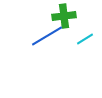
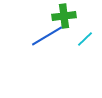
cyan line: rotated 12 degrees counterclockwise
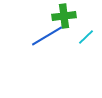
cyan line: moved 1 px right, 2 px up
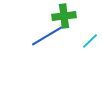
cyan line: moved 4 px right, 4 px down
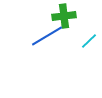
cyan line: moved 1 px left
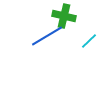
green cross: rotated 20 degrees clockwise
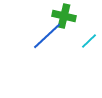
blue line: rotated 12 degrees counterclockwise
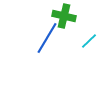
blue line: moved 2 px down; rotated 16 degrees counterclockwise
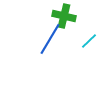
blue line: moved 3 px right, 1 px down
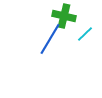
cyan line: moved 4 px left, 7 px up
